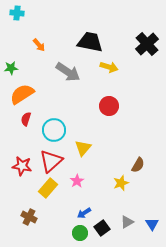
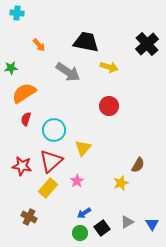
black trapezoid: moved 4 px left
orange semicircle: moved 2 px right, 1 px up
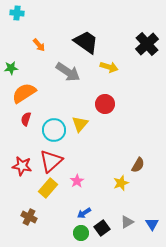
black trapezoid: rotated 24 degrees clockwise
red circle: moved 4 px left, 2 px up
yellow triangle: moved 3 px left, 24 px up
green circle: moved 1 px right
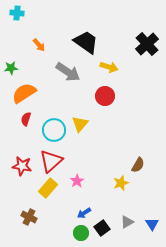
red circle: moved 8 px up
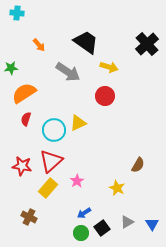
yellow triangle: moved 2 px left, 1 px up; rotated 24 degrees clockwise
yellow star: moved 4 px left, 5 px down; rotated 28 degrees counterclockwise
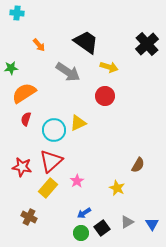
red star: moved 1 px down
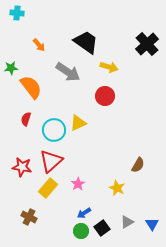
orange semicircle: moved 7 px right, 6 px up; rotated 85 degrees clockwise
pink star: moved 1 px right, 3 px down
green circle: moved 2 px up
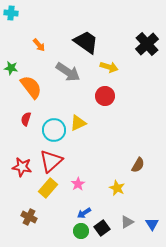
cyan cross: moved 6 px left
green star: rotated 16 degrees clockwise
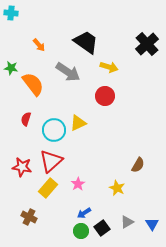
orange semicircle: moved 2 px right, 3 px up
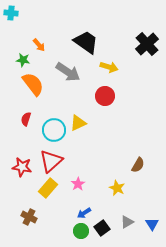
green star: moved 12 px right, 8 px up
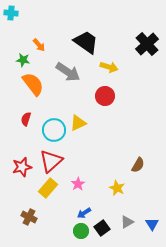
red star: rotated 24 degrees counterclockwise
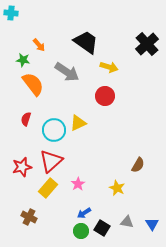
gray arrow: moved 1 px left
gray triangle: rotated 40 degrees clockwise
black square: rotated 21 degrees counterclockwise
